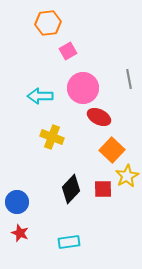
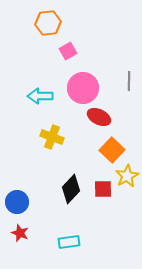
gray line: moved 2 px down; rotated 12 degrees clockwise
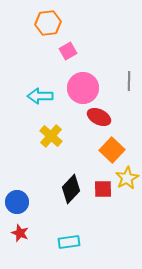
yellow cross: moved 1 px left, 1 px up; rotated 20 degrees clockwise
yellow star: moved 2 px down
